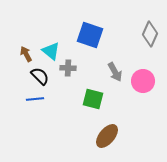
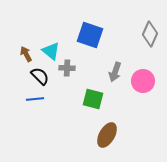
gray cross: moved 1 px left
gray arrow: rotated 48 degrees clockwise
brown ellipse: moved 1 px up; rotated 10 degrees counterclockwise
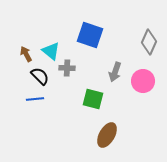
gray diamond: moved 1 px left, 8 px down
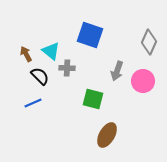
gray arrow: moved 2 px right, 1 px up
blue line: moved 2 px left, 4 px down; rotated 18 degrees counterclockwise
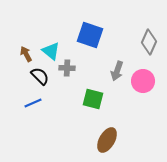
brown ellipse: moved 5 px down
